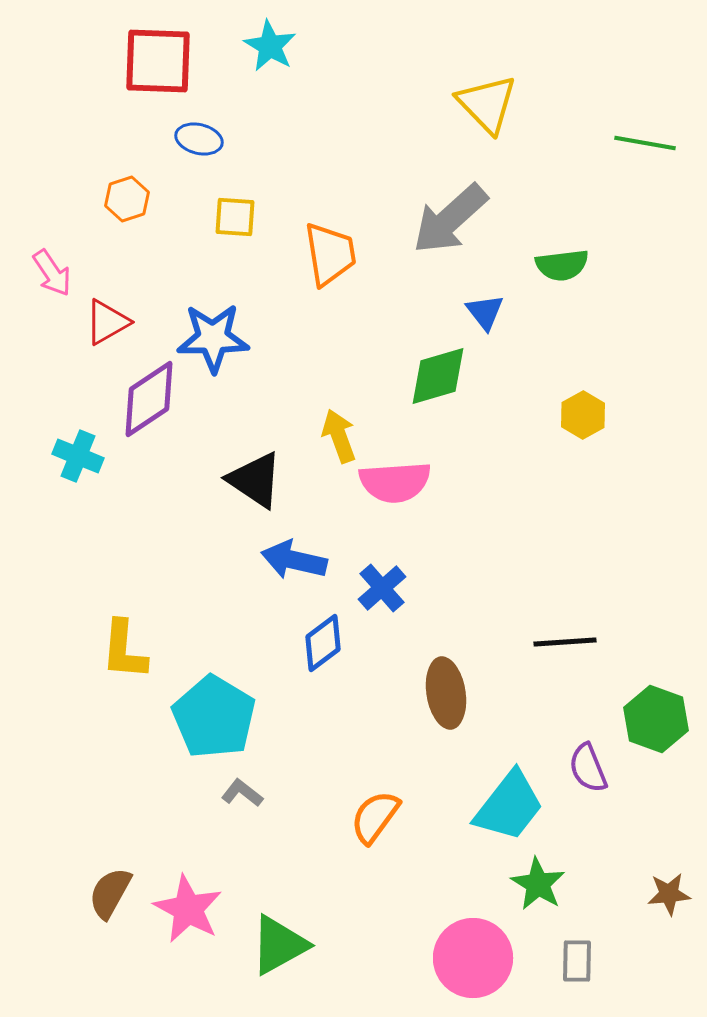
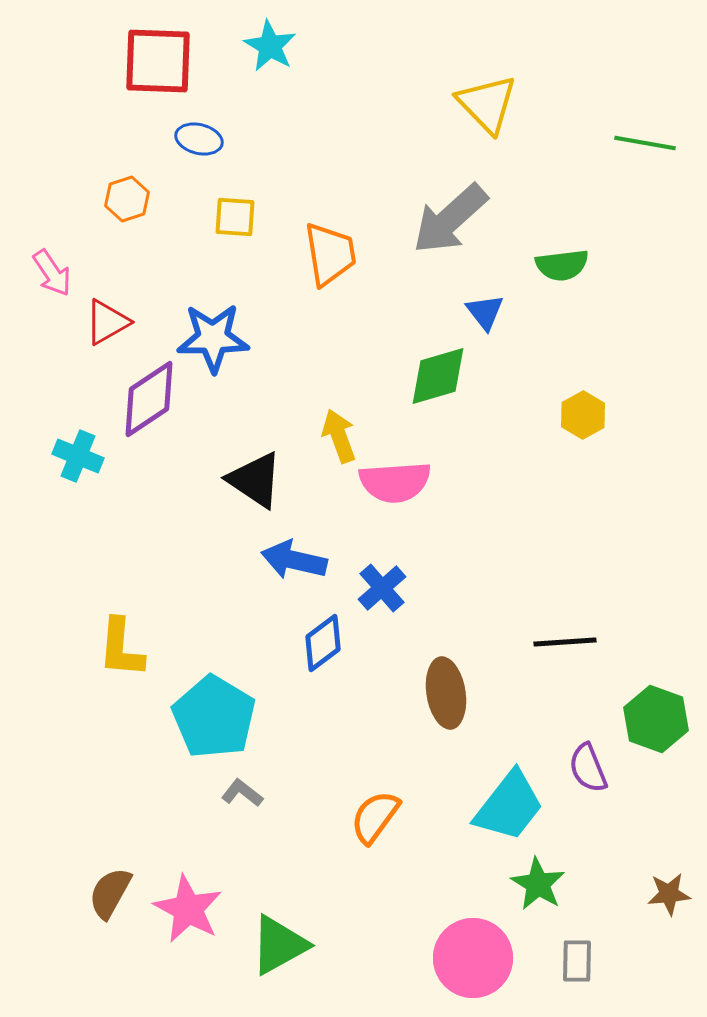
yellow L-shape: moved 3 px left, 2 px up
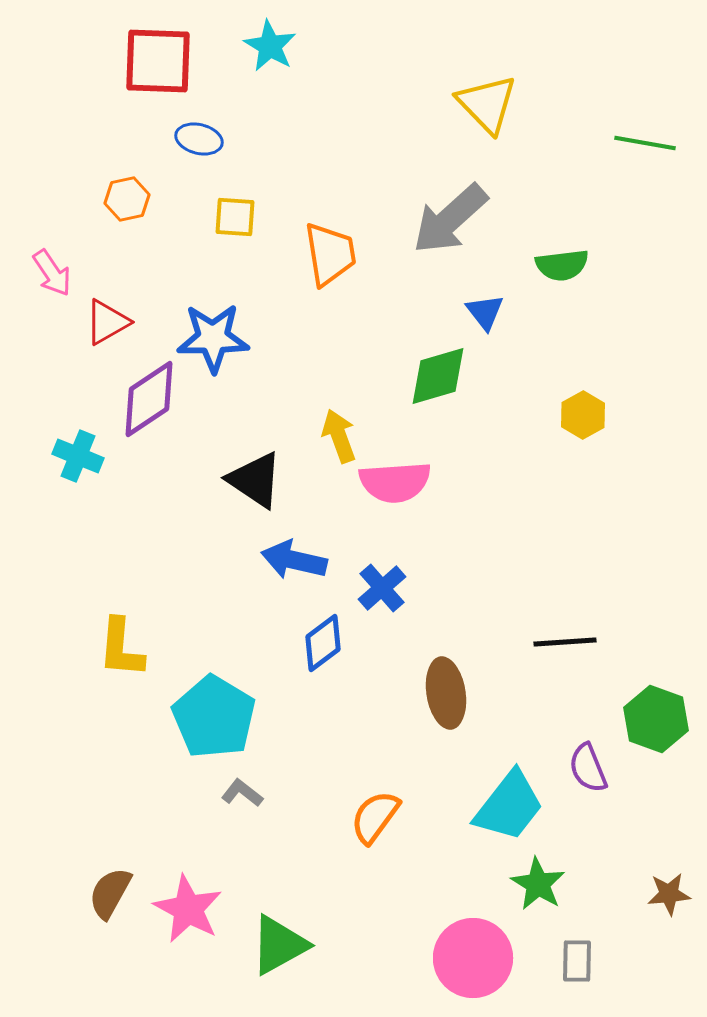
orange hexagon: rotated 6 degrees clockwise
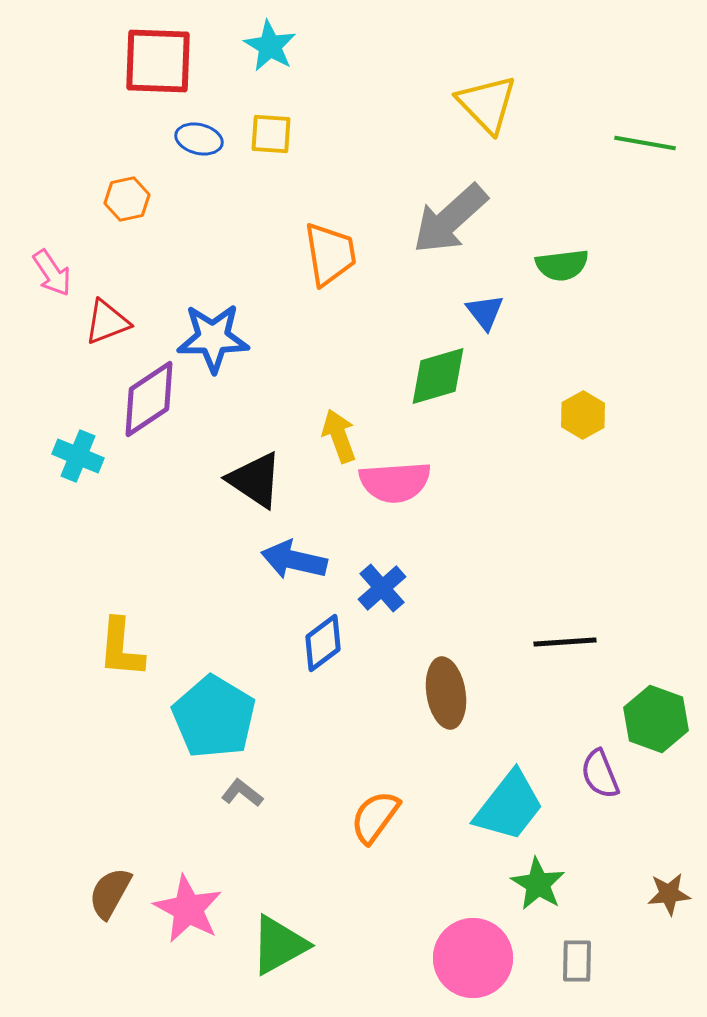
yellow square: moved 36 px right, 83 px up
red triangle: rotated 9 degrees clockwise
purple semicircle: moved 12 px right, 6 px down
